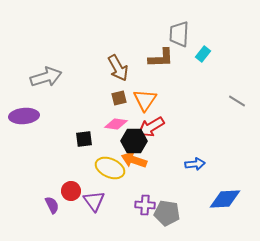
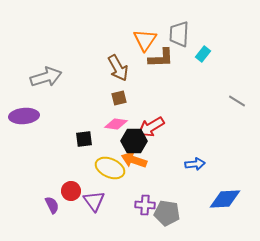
orange triangle: moved 60 px up
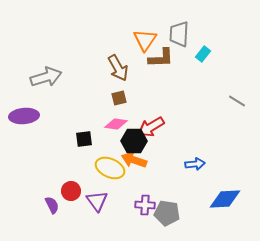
purple triangle: moved 3 px right
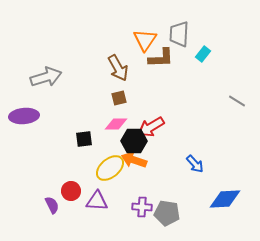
pink diamond: rotated 10 degrees counterclockwise
blue arrow: rotated 54 degrees clockwise
yellow ellipse: rotated 64 degrees counterclockwise
purple triangle: rotated 50 degrees counterclockwise
purple cross: moved 3 px left, 2 px down
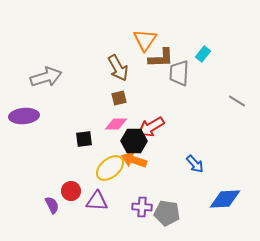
gray trapezoid: moved 39 px down
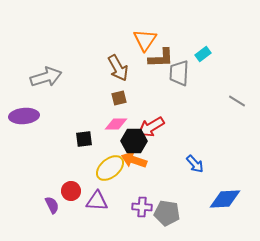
cyan rectangle: rotated 14 degrees clockwise
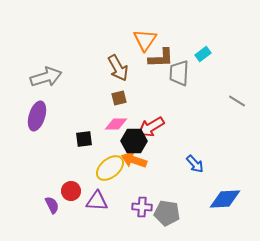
purple ellipse: moved 13 px right; rotated 68 degrees counterclockwise
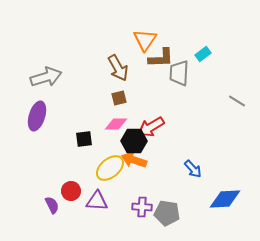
blue arrow: moved 2 px left, 5 px down
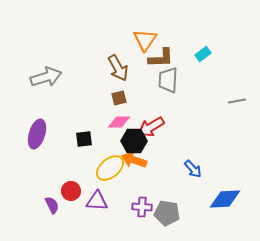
gray trapezoid: moved 11 px left, 7 px down
gray line: rotated 42 degrees counterclockwise
purple ellipse: moved 18 px down
pink diamond: moved 3 px right, 2 px up
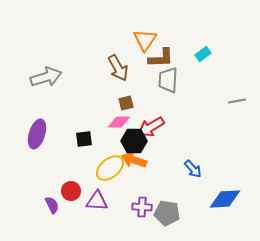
brown square: moved 7 px right, 5 px down
